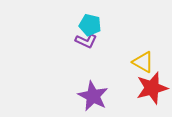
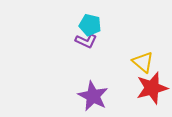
yellow triangle: rotated 10 degrees clockwise
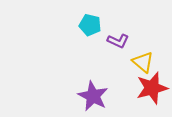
purple L-shape: moved 32 px right
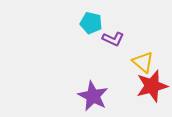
cyan pentagon: moved 1 px right, 2 px up
purple L-shape: moved 5 px left, 2 px up
red star: moved 2 px up
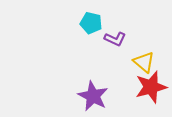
purple L-shape: moved 2 px right
yellow triangle: moved 1 px right
red star: moved 1 px left, 1 px down
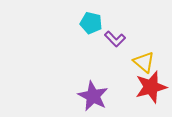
purple L-shape: rotated 20 degrees clockwise
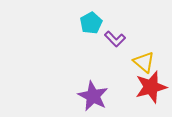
cyan pentagon: rotated 30 degrees clockwise
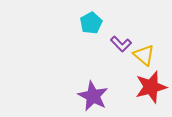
purple L-shape: moved 6 px right, 5 px down
yellow triangle: moved 7 px up
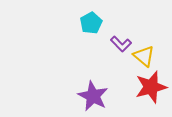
yellow triangle: moved 1 px down
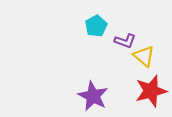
cyan pentagon: moved 5 px right, 3 px down
purple L-shape: moved 4 px right, 3 px up; rotated 25 degrees counterclockwise
red star: moved 4 px down
